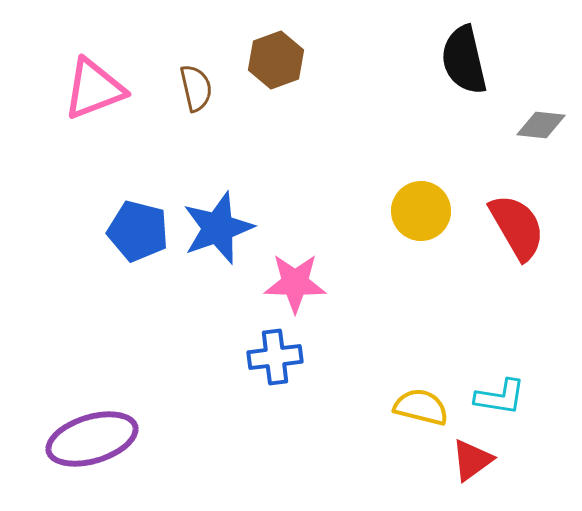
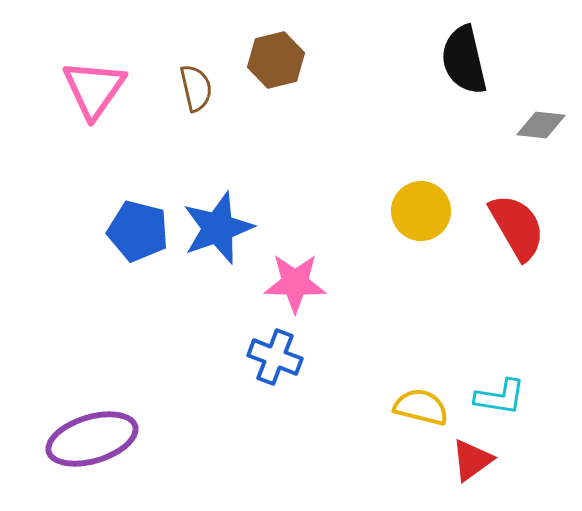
brown hexagon: rotated 6 degrees clockwise
pink triangle: rotated 34 degrees counterclockwise
blue cross: rotated 28 degrees clockwise
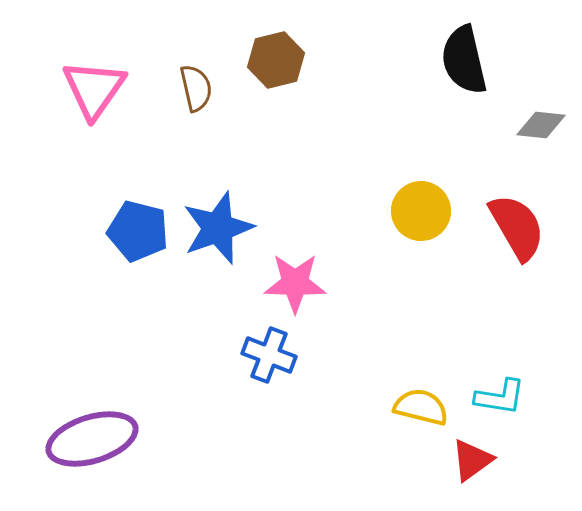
blue cross: moved 6 px left, 2 px up
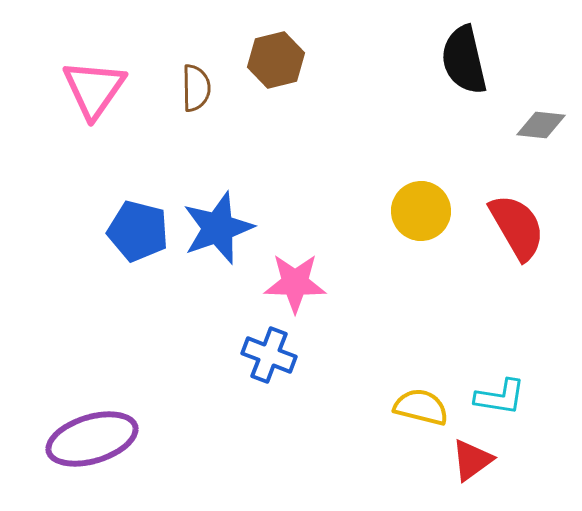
brown semicircle: rotated 12 degrees clockwise
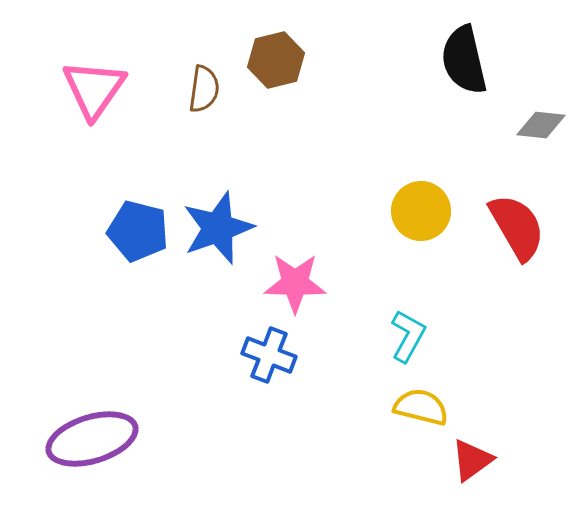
brown semicircle: moved 8 px right, 1 px down; rotated 9 degrees clockwise
cyan L-shape: moved 92 px left, 61 px up; rotated 70 degrees counterclockwise
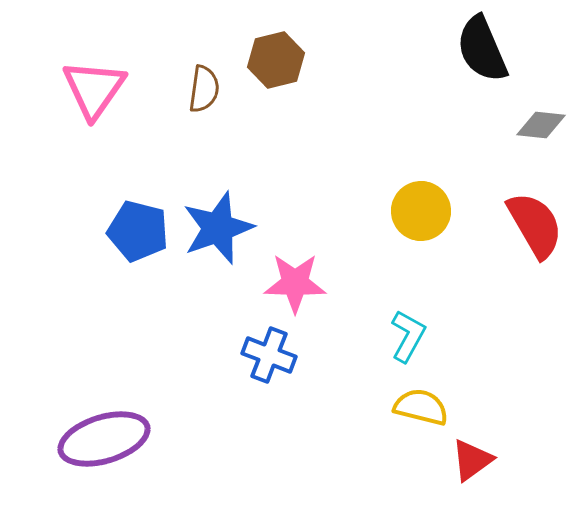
black semicircle: moved 18 px right, 11 px up; rotated 10 degrees counterclockwise
red semicircle: moved 18 px right, 2 px up
purple ellipse: moved 12 px right
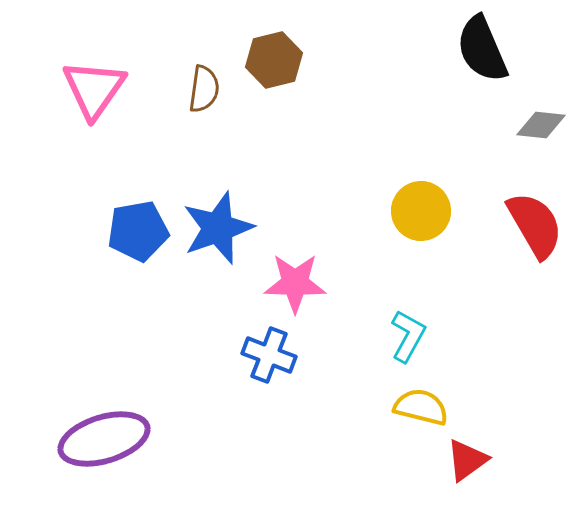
brown hexagon: moved 2 px left
blue pentagon: rotated 24 degrees counterclockwise
red triangle: moved 5 px left
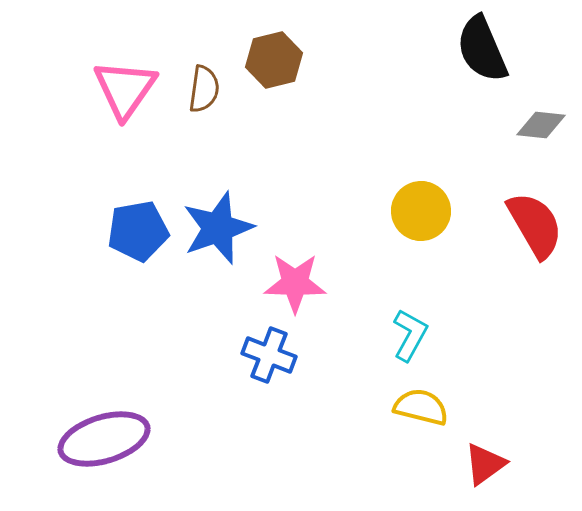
pink triangle: moved 31 px right
cyan L-shape: moved 2 px right, 1 px up
red triangle: moved 18 px right, 4 px down
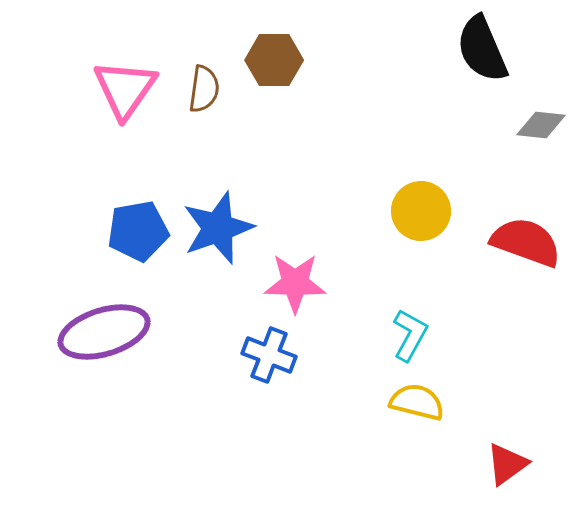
brown hexagon: rotated 14 degrees clockwise
red semicircle: moved 9 px left, 17 px down; rotated 40 degrees counterclockwise
yellow semicircle: moved 4 px left, 5 px up
purple ellipse: moved 107 px up
red triangle: moved 22 px right
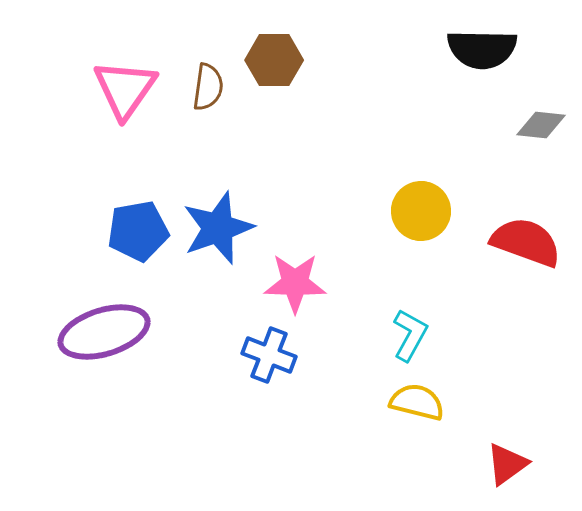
black semicircle: rotated 66 degrees counterclockwise
brown semicircle: moved 4 px right, 2 px up
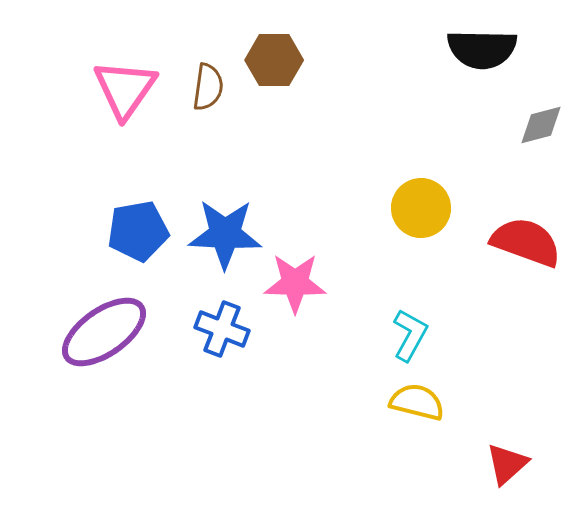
gray diamond: rotated 21 degrees counterclockwise
yellow circle: moved 3 px up
blue star: moved 7 px right, 6 px down; rotated 22 degrees clockwise
purple ellipse: rotated 18 degrees counterclockwise
blue cross: moved 47 px left, 26 px up
red triangle: rotated 6 degrees counterclockwise
